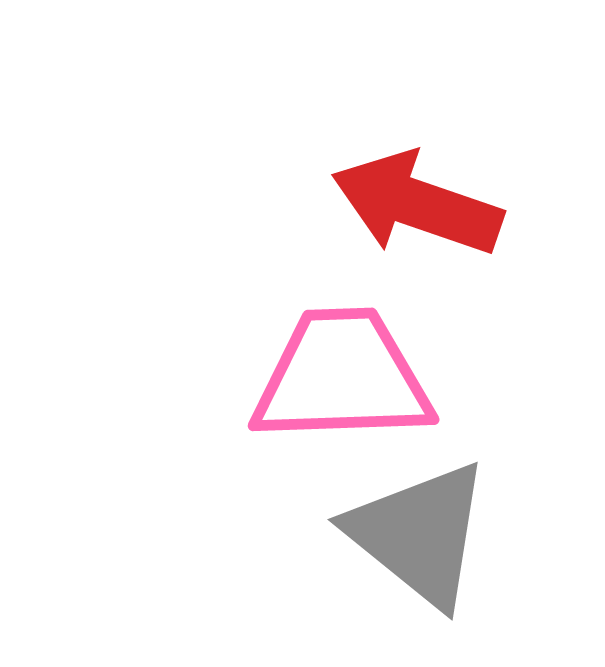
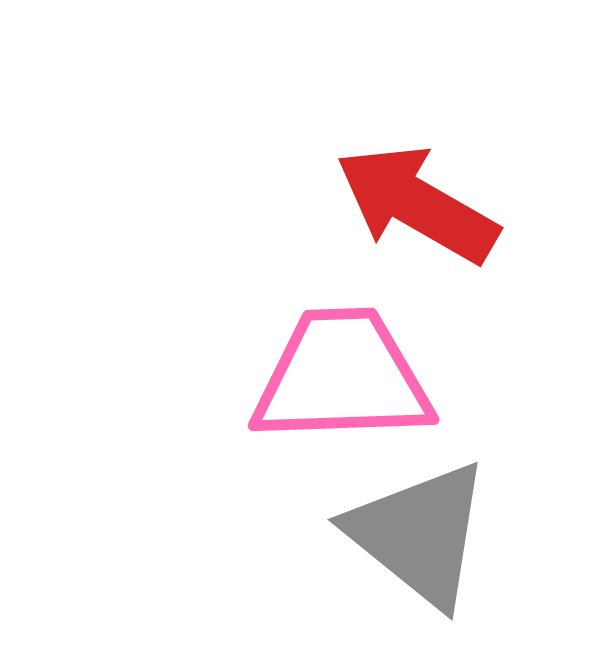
red arrow: rotated 11 degrees clockwise
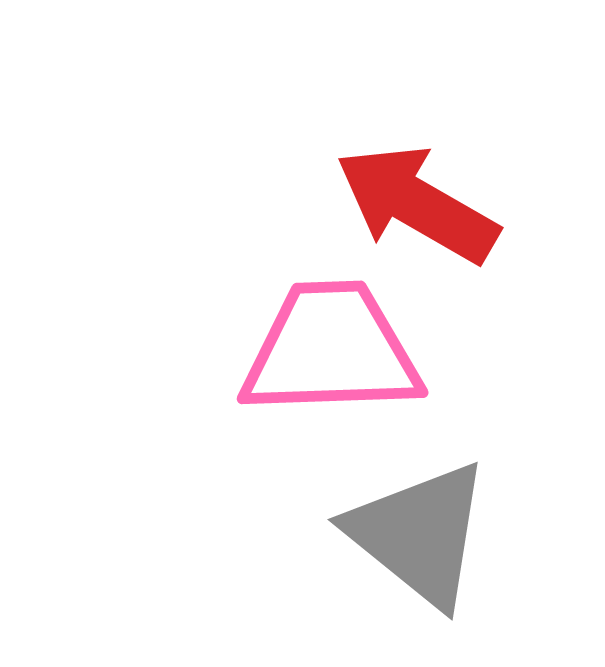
pink trapezoid: moved 11 px left, 27 px up
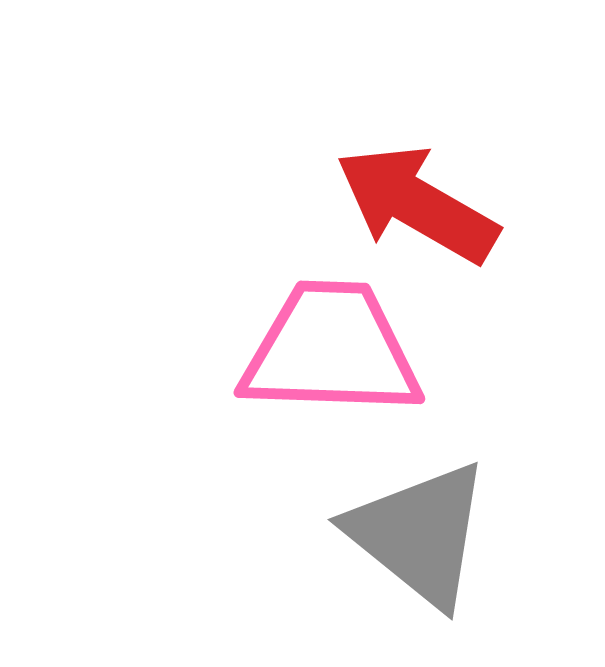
pink trapezoid: rotated 4 degrees clockwise
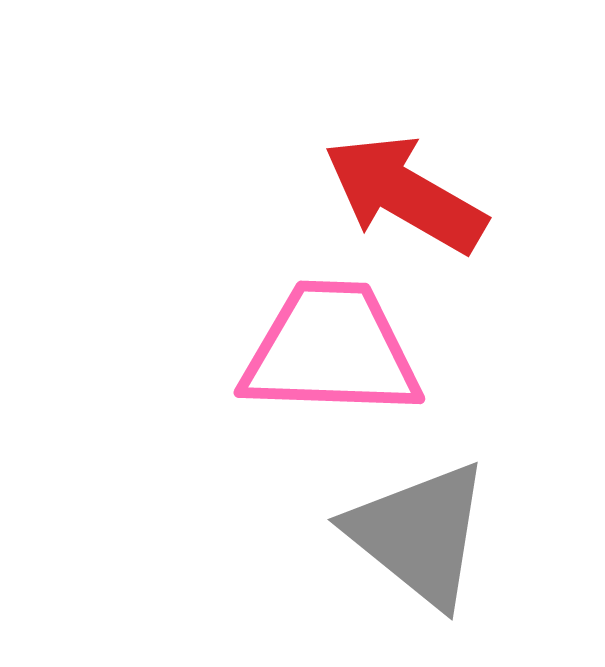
red arrow: moved 12 px left, 10 px up
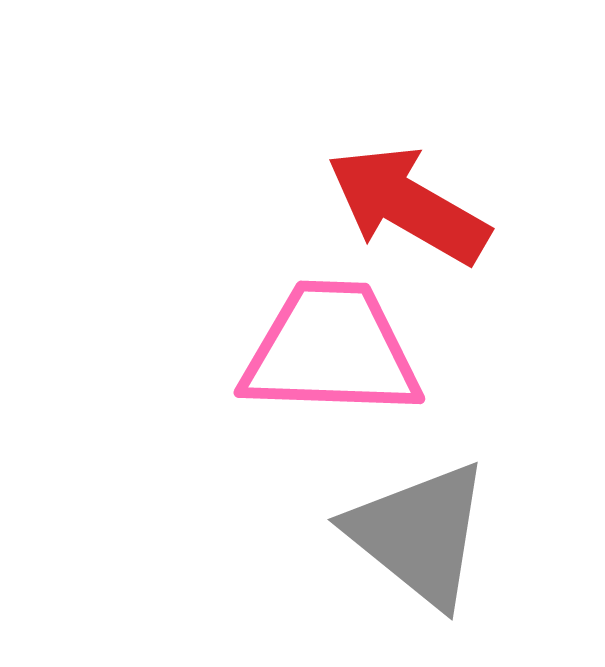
red arrow: moved 3 px right, 11 px down
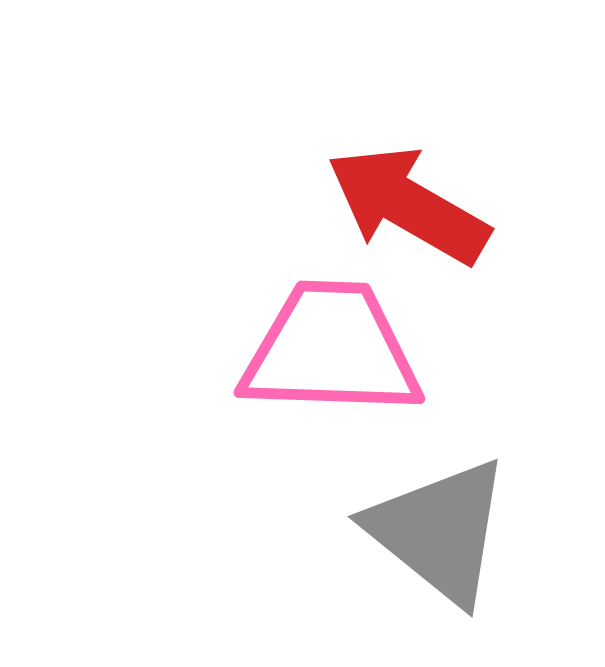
gray triangle: moved 20 px right, 3 px up
